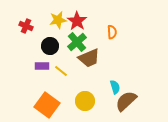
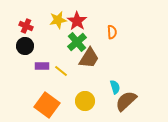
black circle: moved 25 px left
brown trapezoid: rotated 35 degrees counterclockwise
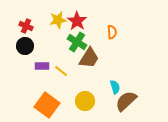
green cross: rotated 18 degrees counterclockwise
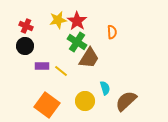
cyan semicircle: moved 10 px left, 1 px down
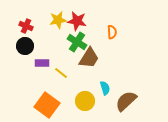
red star: rotated 24 degrees counterclockwise
purple rectangle: moved 3 px up
yellow line: moved 2 px down
